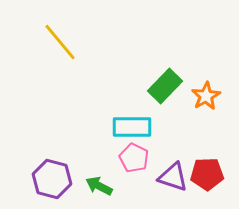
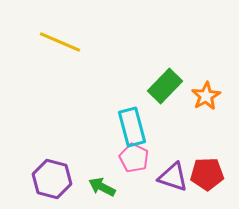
yellow line: rotated 27 degrees counterclockwise
cyan rectangle: rotated 75 degrees clockwise
green arrow: moved 3 px right, 1 px down
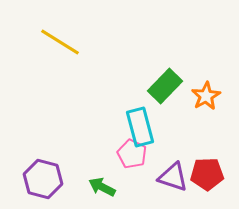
yellow line: rotated 9 degrees clockwise
cyan rectangle: moved 8 px right
pink pentagon: moved 2 px left, 4 px up
purple hexagon: moved 9 px left
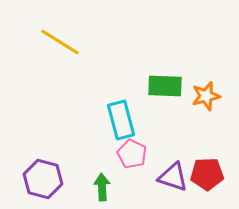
green rectangle: rotated 48 degrees clockwise
orange star: rotated 16 degrees clockwise
cyan rectangle: moved 19 px left, 7 px up
green arrow: rotated 60 degrees clockwise
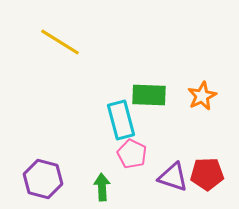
green rectangle: moved 16 px left, 9 px down
orange star: moved 4 px left; rotated 12 degrees counterclockwise
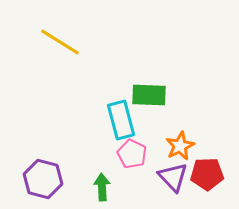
orange star: moved 22 px left, 50 px down
purple triangle: rotated 28 degrees clockwise
